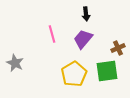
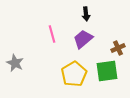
purple trapezoid: rotated 10 degrees clockwise
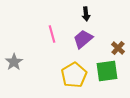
brown cross: rotated 24 degrees counterclockwise
gray star: moved 1 px left, 1 px up; rotated 12 degrees clockwise
yellow pentagon: moved 1 px down
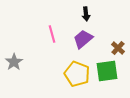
yellow pentagon: moved 3 px right, 1 px up; rotated 20 degrees counterclockwise
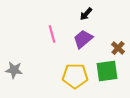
black arrow: rotated 48 degrees clockwise
gray star: moved 8 px down; rotated 30 degrees counterclockwise
yellow pentagon: moved 2 px left, 2 px down; rotated 20 degrees counterclockwise
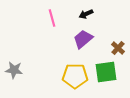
black arrow: rotated 24 degrees clockwise
pink line: moved 16 px up
green square: moved 1 px left, 1 px down
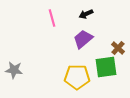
green square: moved 5 px up
yellow pentagon: moved 2 px right, 1 px down
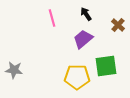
black arrow: rotated 80 degrees clockwise
brown cross: moved 23 px up
green square: moved 1 px up
